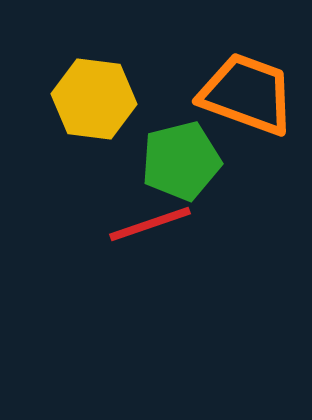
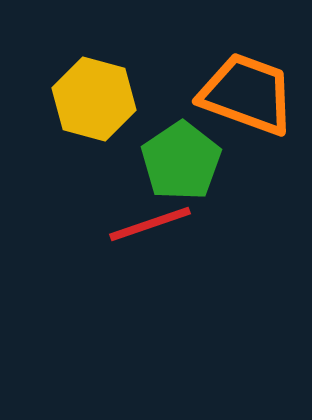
yellow hexagon: rotated 8 degrees clockwise
green pentagon: rotated 20 degrees counterclockwise
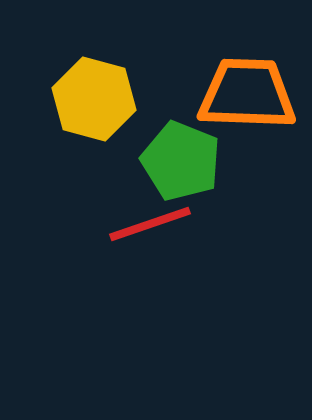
orange trapezoid: rotated 18 degrees counterclockwise
green pentagon: rotated 16 degrees counterclockwise
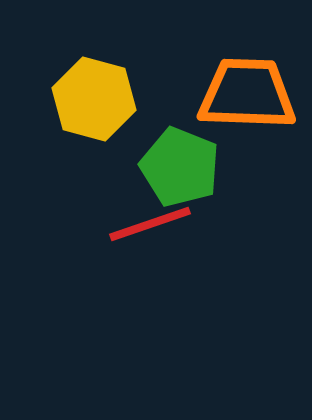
green pentagon: moved 1 px left, 6 px down
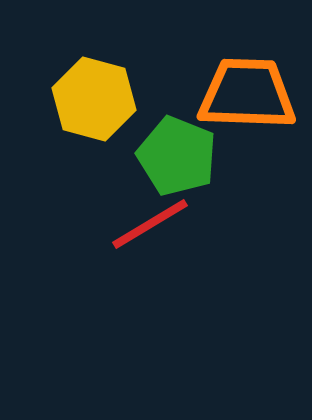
green pentagon: moved 3 px left, 11 px up
red line: rotated 12 degrees counterclockwise
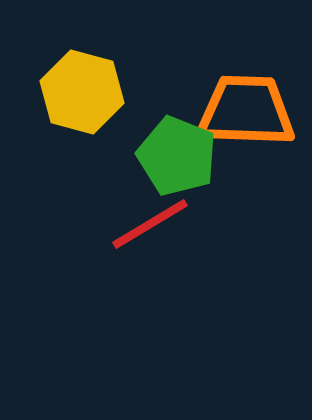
orange trapezoid: moved 1 px left, 17 px down
yellow hexagon: moved 12 px left, 7 px up
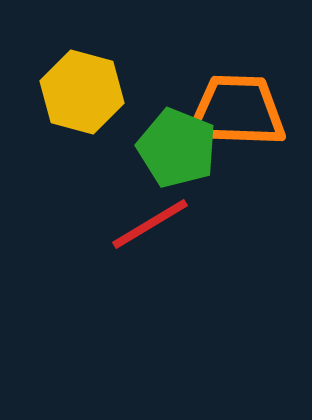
orange trapezoid: moved 9 px left
green pentagon: moved 8 px up
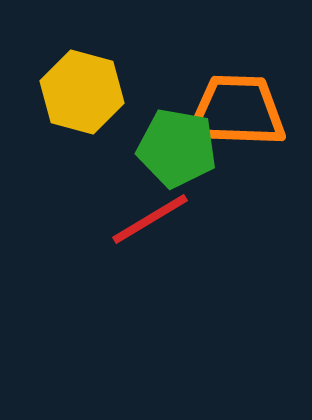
green pentagon: rotated 12 degrees counterclockwise
red line: moved 5 px up
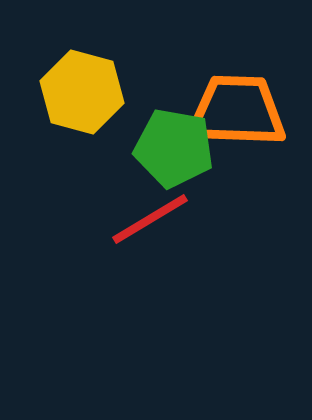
green pentagon: moved 3 px left
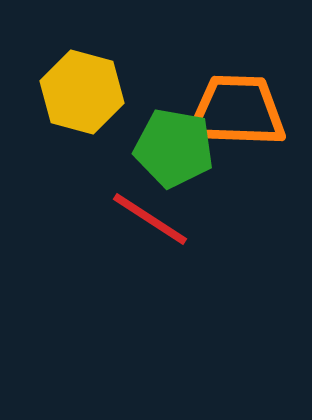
red line: rotated 64 degrees clockwise
